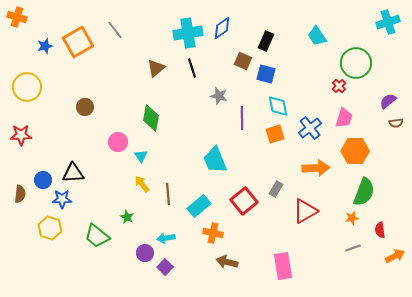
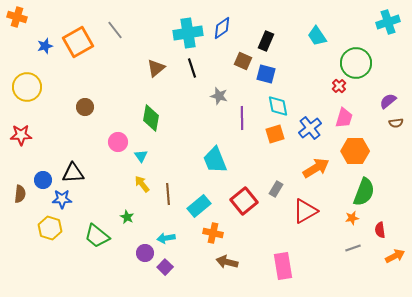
orange arrow at (316, 168): rotated 28 degrees counterclockwise
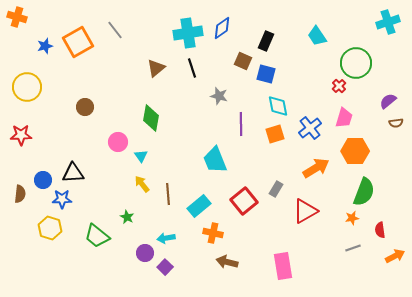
purple line at (242, 118): moved 1 px left, 6 px down
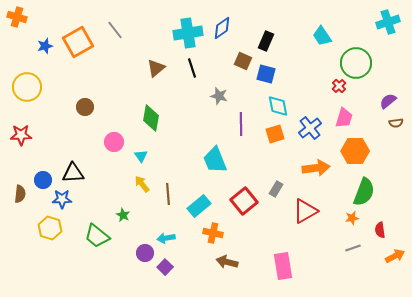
cyan trapezoid at (317, 36): moved 5 px right
pink circle at (118, 142): moved 4 px left
orange arrow at (316, 168): rotated 24 degrees clockwise
green star at (127, 217): moved 4 px left, 2 px up
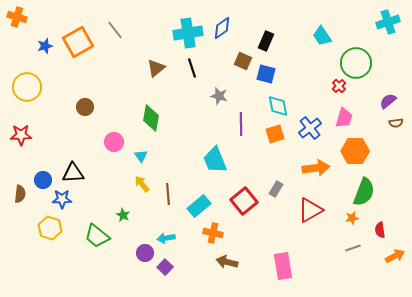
red triangle at (305, 211): moved 5 px right, 1 px up
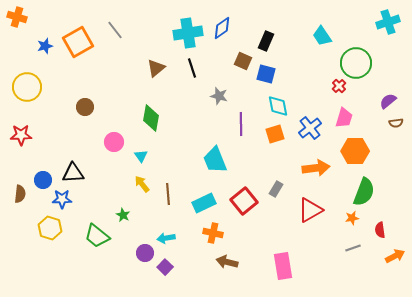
cyan rectangle at (199, 206): moved 5 px right, 3 px up; rotated 15 degrees clockwise
